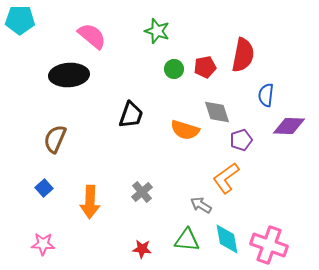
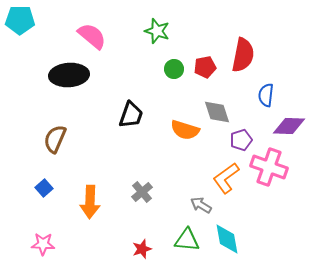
pink cross: moved 78 px up
red star: rotated 24 degrees counterclockwise
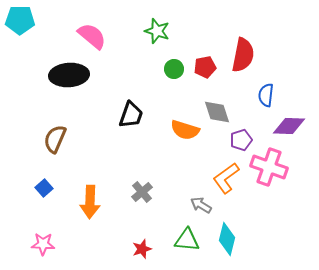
cyan diamond: rotated 24 degrees clockwise
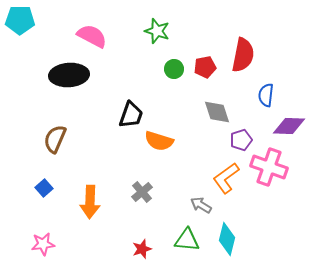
pink semicircle: rotated 12 degrees counterclockwise
orange semicircle: moved 26 px left, 11 px down
pink star: rotated 10 degrees counterclockwise
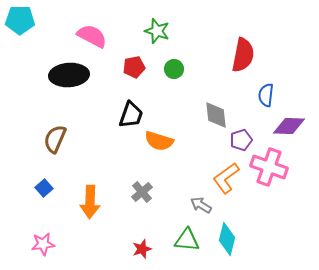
red pentagon: moved 71 px left
gray diamond: moved 1 px left, 3 px down; rotated 12 degrees clockwise
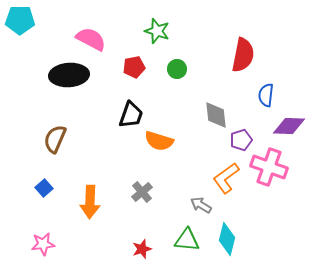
pink semicircle: moved 1 px left, 3 px down
green circle: moved 3 px right
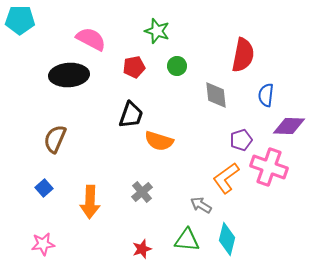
green circle: moved 3 px up
gray diamond: moved 20 px up
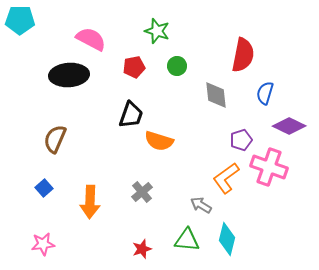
blue semicircle: moved 1 px left, 2 px up; rotated 10 degrees clockwise
purple diamond: rotated 24 degrees clockwise
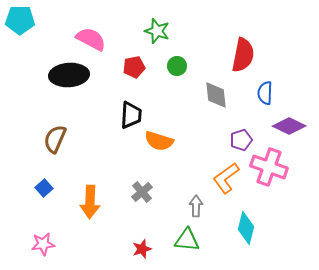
blue semicircle: rotated 15 degrees counterclockwise
black trapezoid: rotated 16 degrees counterclockwise
gray arrow: moved 5 px left, 1 px down; rotated 60 degrees clockwise
cyan diamond: moved 19 px right, 11 px up
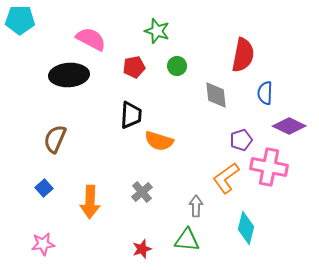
pink cross: rotated 9 degrees counterclockwise
